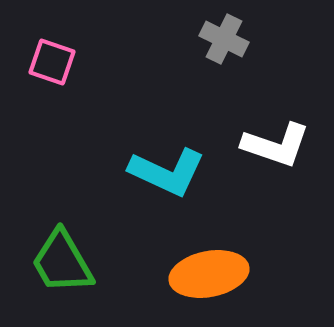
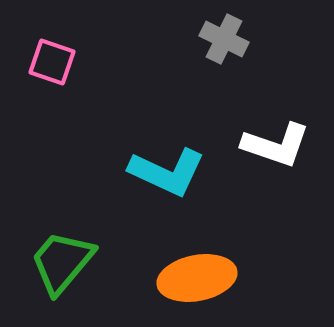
green trapezoid: rotated 70 degrees clockwise
orange ellipse: moved 12 px left, 4 px down
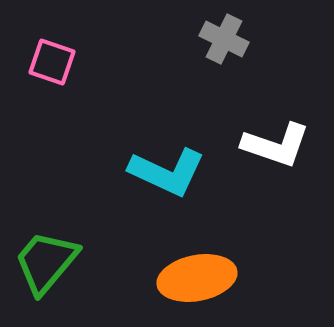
green trapezoid: moved 16 px left
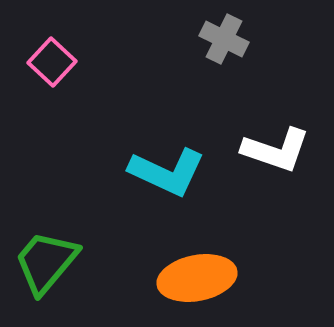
pink square: rotated 24 degrees clockwise
white L-shape: moved 5 px down
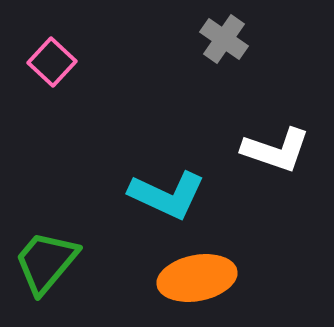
gray cross: rotated 9 degrees clockwise
cyan L-shape: moved 23 px down
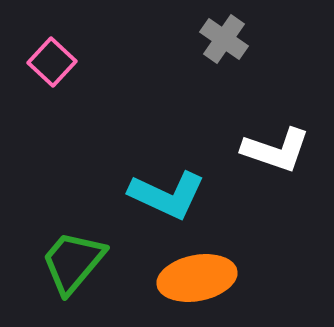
green trapezoid: moved 27 px right
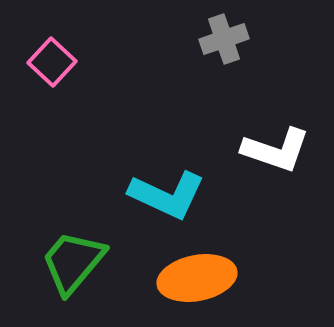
gray cross: rotated 36 degrees clockwise
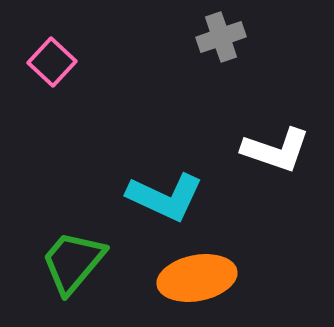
gray cross: moved 3 px left, 2 px up
cyan L-shape: moved 2 px left, 2 px down
